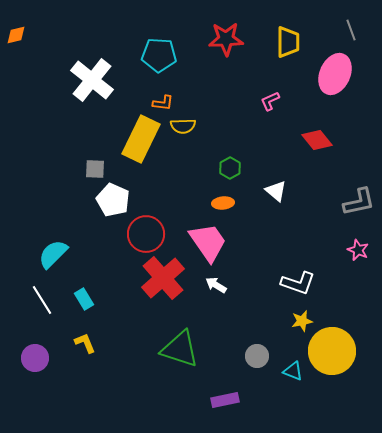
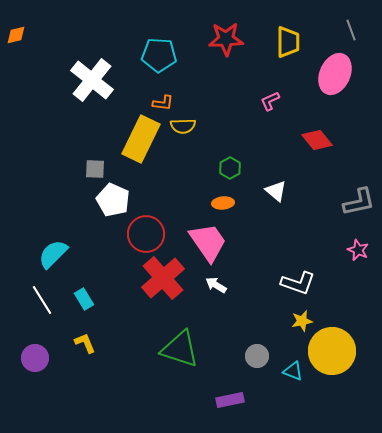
purple rectangle: moved 5 px right
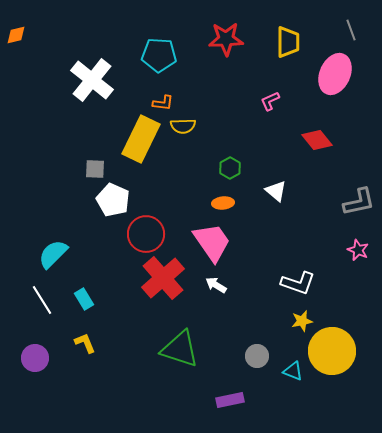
pink trapezoid: moved 4 px right
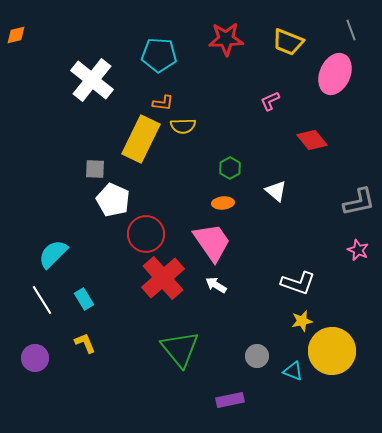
yellow trapezoid: rotated 112 degrees clockwise
red diamond: moved 5 px left
green triangle: rotated 33 degrees clockwise
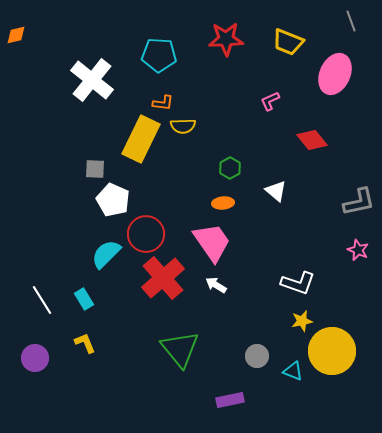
gray line: moved 9 px up
cyan semicircle: moved 53 px right
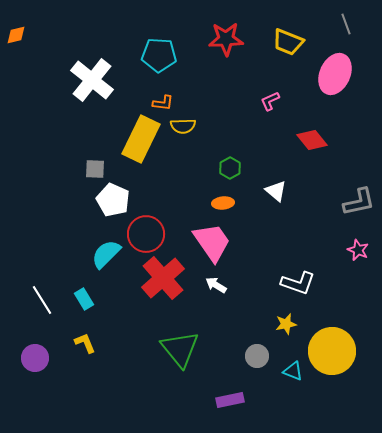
gray line: moved 5 px left, 3 px down
yellow star: moved 16 px left, 3 px down
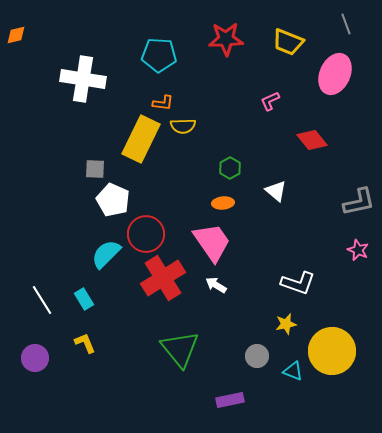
white cross: moved 9 px left, 1 px up; rotated 30 degrees counterclockwise
red cross: rotated 9 degrees clockwise
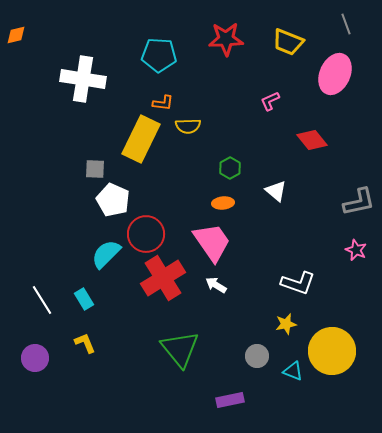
yellow semicircle: moved 5 px right
pink star: moved 2 px left
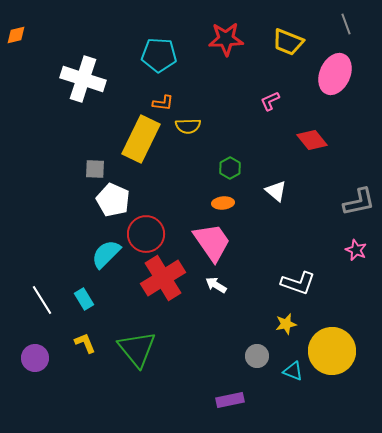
white cross: rotated 9 degrees clockwise
green triangle: moved 43 px left
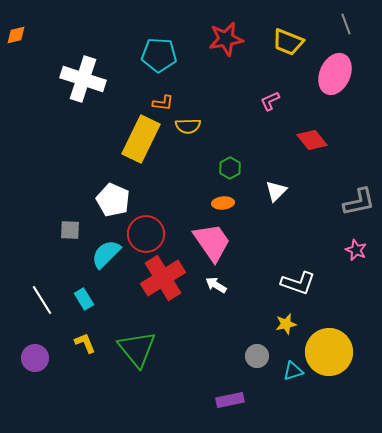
red star: rotated 8 degrees counterclockwise
gray square: moved 25 px left, 61 px down
white triangle: rotated 35 degrees clockwise
yellow circle: moved 3 px left, 1 px down
cyan triangle: rotated 40 degrees counterclockwise
